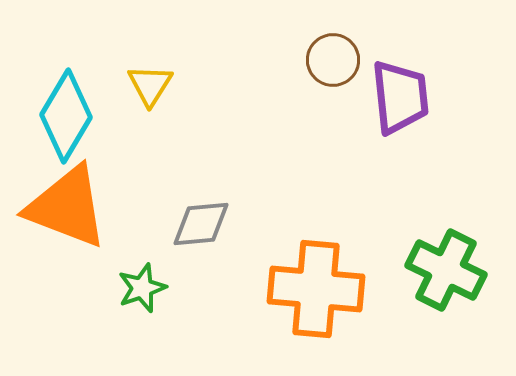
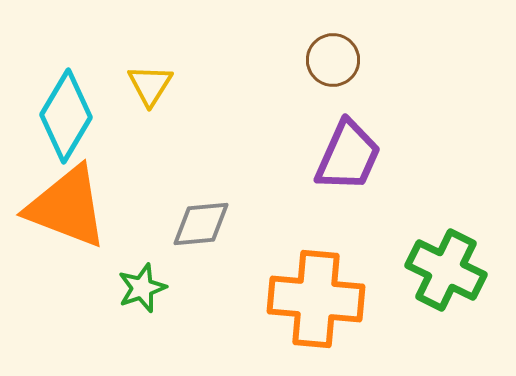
purple trapezoid: moved 52 px left, 59 px down; rotated 30 degrees clockwise
orange cross: moved 10 px down
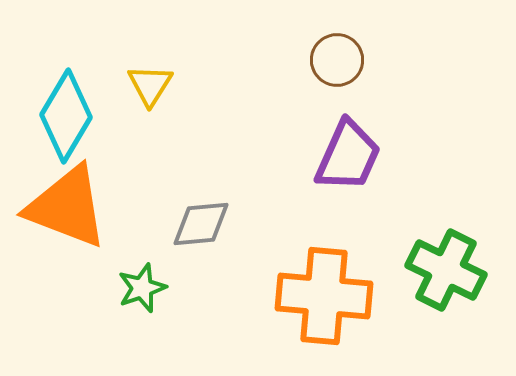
brown circle: moved 4 px right
orange cross: moved 8 px right, 3 px up
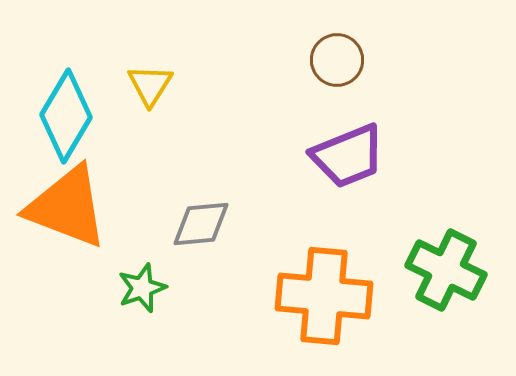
purple trapezoid: rotated 44 degrees clockwise
